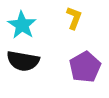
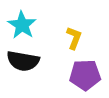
yellow L-shape: moved 20 px down
purple pentagon: moved 8 px down; rotated 28 degrees clockwise
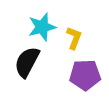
cyan star: moved 20 px right, 2 px down; rotated 24 degrees clockwise
black semicircle: moved 4 px right, 1 px down; rotated 108 degrees clockwise
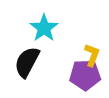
cyan star: moved 2 px right, 1 px down; rotated 20 degrees counterclockwise
yellow L-shape: moved 18 px right, 17 px down
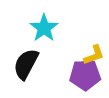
yellow L-shape: moved 2 px right; rotated 50 degrees clockwise
black semicircle: moved 1 px left, 2 px down
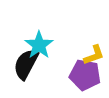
cyan star: moved 5 px left, 17 px down
purple pentagon: rotated 12 degrees clockwise
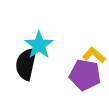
yellow L-shape: rotated 120 degrees counterclockwise
black semicircle: rotated 16 degrees counterclockwise
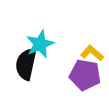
cyan star: moved 1 px right, 1 px up; rotated 12 degrees clockwise
yellow L-shape: moved 2 px left, 2 px up
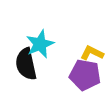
yellow L-shape: rotated 15 degrees counterclockwise
black semicircle: rotated 24 degrees counterclockwise
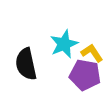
cyan star: moved 24 px right
yellow L-shape: rotated 30 degrees clockwise
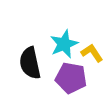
black semicircle: moved 4 px right, 1 px up
purple pentagon: moved 14 px left, 3 px down
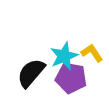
cyan star: moved 12 px down
black semicircle: moved 1 px right, 10 px down; rotated 52 degrees clockwise
